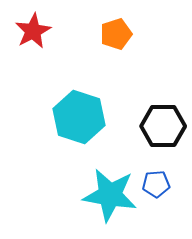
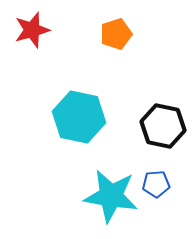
red star: moved 1 px left, 1 px up; rotated 12 degrees clockwise
cyan hexagon: rotated 6 degrees counterclockwise
black hexagon: rotated 12 degrees clockwise
cyan star: moved 1 px right, 1 px down
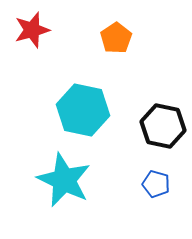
orange pentagon: moved 4 px down; rotated 16 degrees counterclockwise
cyan hexagon: moved 4 px right, 7 px up
blue pentagon: rotated 20 degrees clockwise
cyan star: moved 47 px left, 16 px up; rotated 16 degrees clockwise
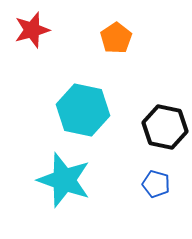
black hexagon: moved 2 px right, 1 px down
cyan star: rotated 6 degrees counterclockwise
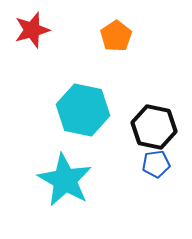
orange pentagon: moved 2 px up
black hexagon: moved 11 px left
cyan star: moved 1 px right; rotated 10 degrees clockwise
blue pentagon: moved 20 px up; rotated 24 degrees counterclockwise
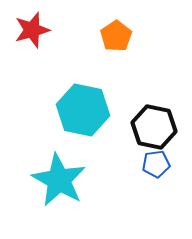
cyan star: moved 6 px left
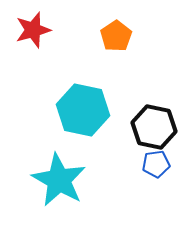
red star: moved 1 px right
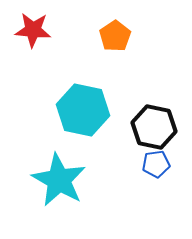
red star: rotated 21 degrees clockwise
orange pentagon: moved 1 px left
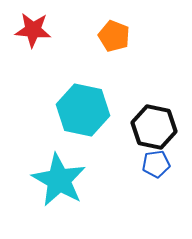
orange pentagon: moved 1 px left; rotated 16 degrees counterclockwise
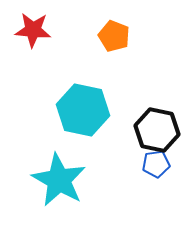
black hexagon: moved 3 px right, 3 px down
